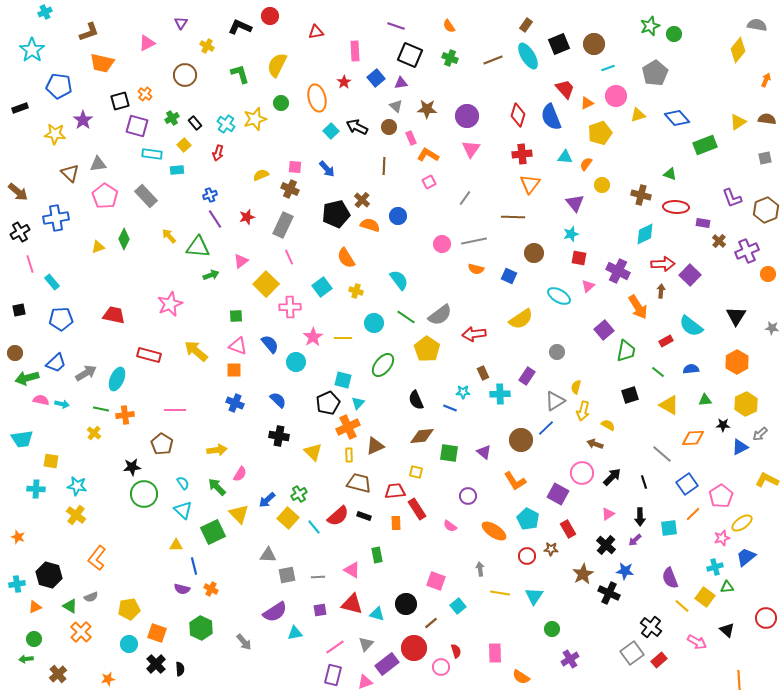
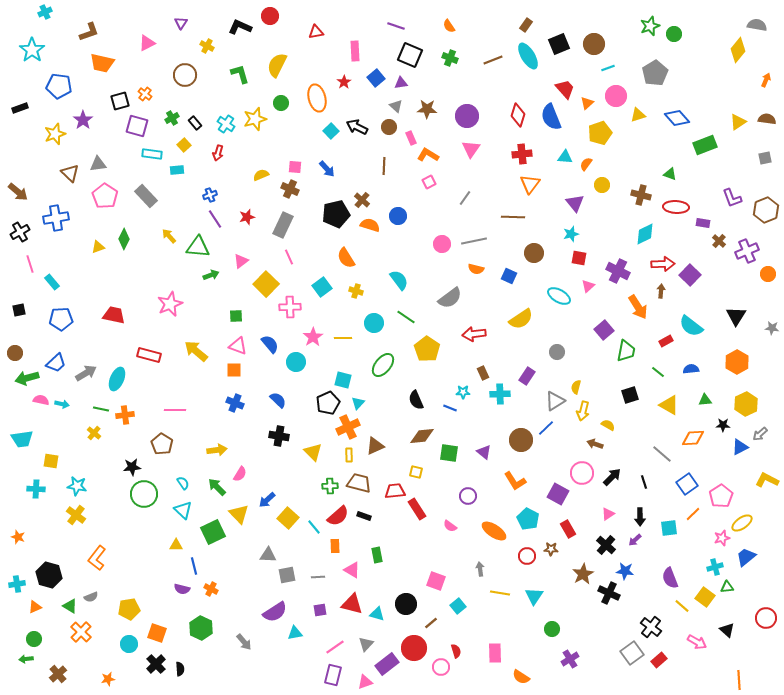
orange triangle at (587, 103): rotated 16 degrees counterclockwise
yellow star at (55, 134): rotated 25 degrees counterclockwise
gray semicircle at (440, 315): moved 10 px right, 17 px up
green cross at (299, 494): moved 31 px right, 8 px up; rotated 28 degrees clockwise
orange rectangle at (396, 523): moved 61 px left, 23 px down
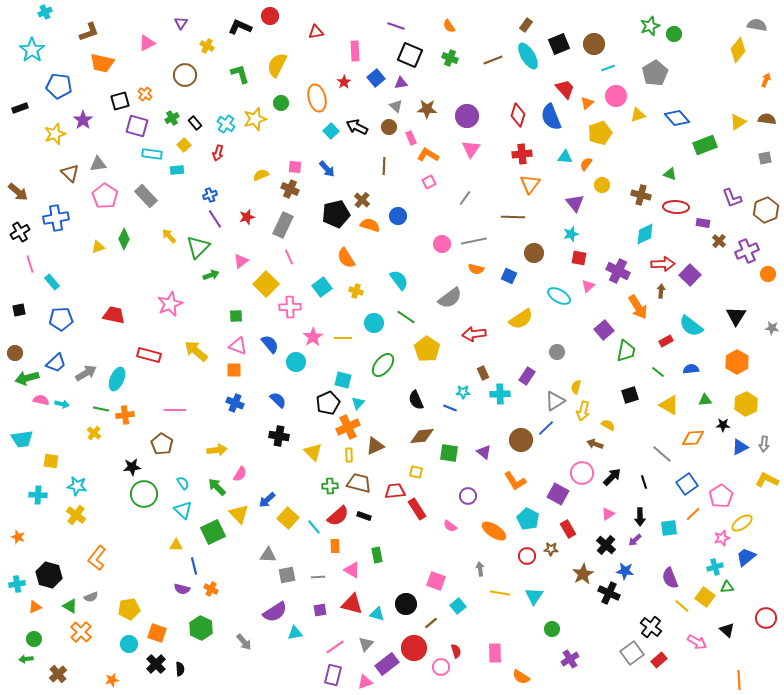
green triangle at (198, 247): rotated 50 degrees counterclockwise
gray arrow at (760, 434): moved 4 px right, 10 px down; rotated 42 degrees counterclockwise
cyan cross at (36, 489): moved 2 px right, 6 px down
orange star at (108, 679): moved 4 px right, 1 px down
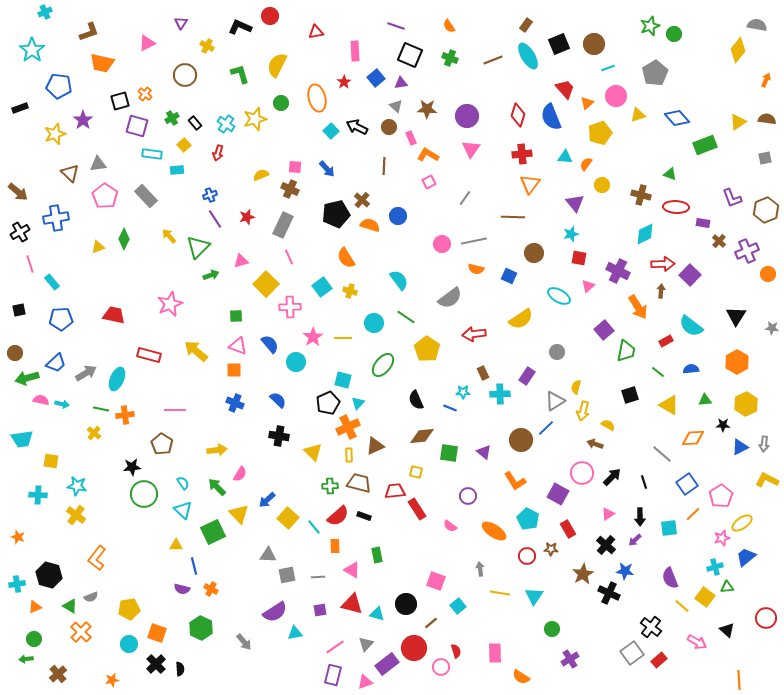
pink triangle at (241, 261): rotated 21 degrees clockwise
yellow cross at (356, 291): moved 6 px left
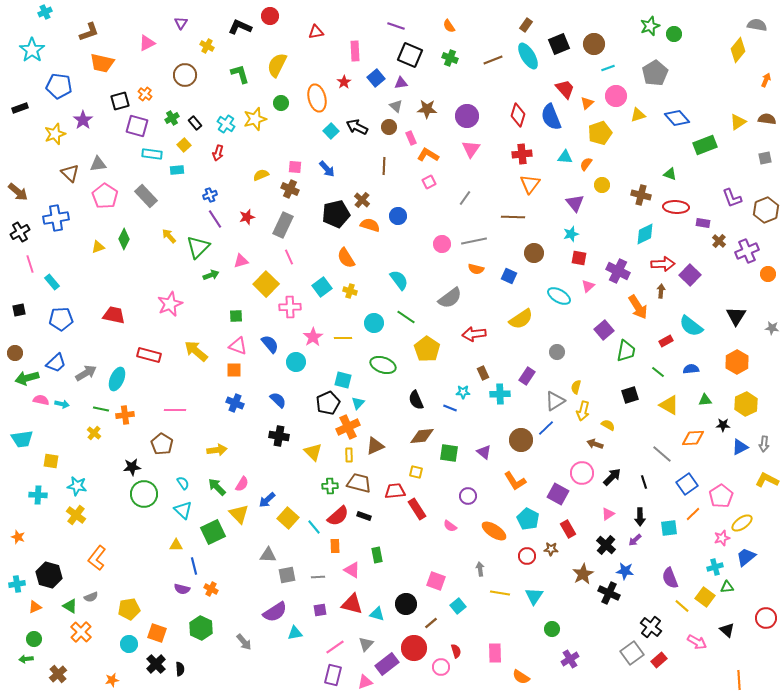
green ellipse at (383, 365): rotated 70 degrees clockwise
pink semicircle at (240, 474): moved 2 px right, 10 px down
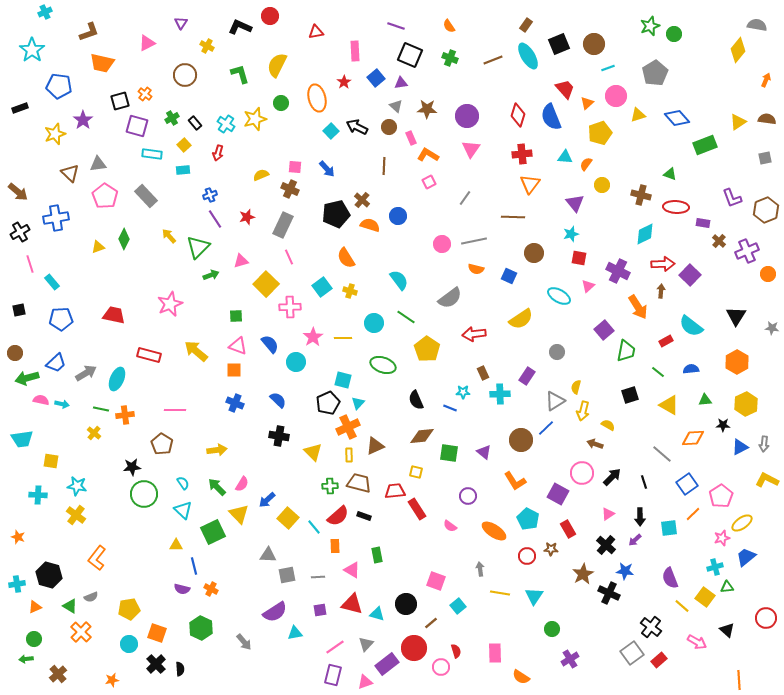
cyan rectangle at (177, 170): moved 6 px right
